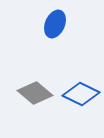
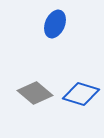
blue diamond: rotated 9 degrees counterclockwise
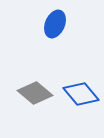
blue diamond: rotated 33 degrees clockwise
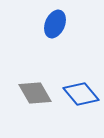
gray diamond: rotated 20 degrees clockwise
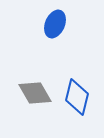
blue diamond: moved 4 px left, 3 px down; rotated 54 degrees clockwise
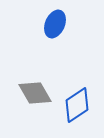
blue diamond: moved 8 px down; rotated 42 degrees clockwise
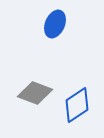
gray diamond: rotated 40 degrees counterclockwise
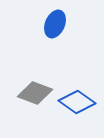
blue diamond: moved 3 px up; rotated 69 degrees clockwise
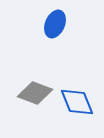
blue diamond: rotated 33 degrees clockwise
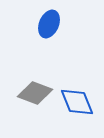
blue ellipse: moved 6 px left
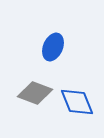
blue ellipse: moved 4 px right, 23 px down
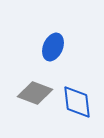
blue diamond: rotated 15 degrees clockwise
